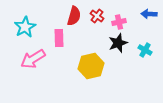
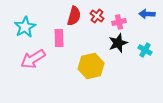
blue arrow: moved 2 px left
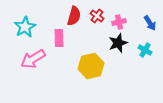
blue arrow: moved 3 px right, 9 px down; rotated 126 degrees counterclockwise
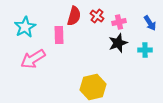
pink rectangle: moved 3 px up
cyan cross: rotated 32 degrees counterclockwise
yellow hexagon: moved 2 px right, 21 px down
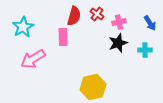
red cross: moved 2 px up
cyan star: moved 2 px left
pink rectangle: moved 4 px right, 2 px down
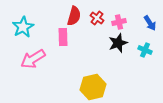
red cross: moved 4 px down
cyan cross: rotated 24 degrees clockwise
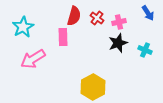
blue arrow: moved 2 px left, 10 px up
yellow hexagon: rotated 15 degrees counterclockwise
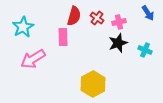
yellow hexagon: moved 3 px up
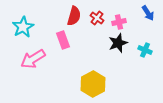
pink rectangle: moved 3 px down; rotated 18 degrees counterclockwise
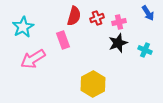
red cross: rotated 32 degrees clockwise
